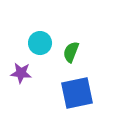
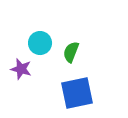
purple star: moved 4 px up; rotated 10 degrees clockwise
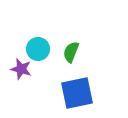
cyan circle: moved 2 px left, 6 px down
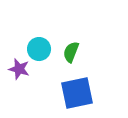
cyan circle: moved 1 px right
purple star: moved 2 px left
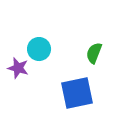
green semicircle: moved 23 px right, 1 px down
purple star: moved 1 px left, 1 px up
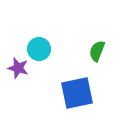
green semicircle: moved 3 px right, 2 px up
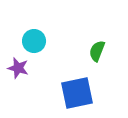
cyan circle: moved 5 px left, 8 px up
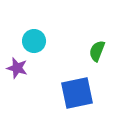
purple star: moved 1 px left
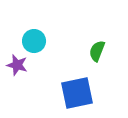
purple star: moved 3 px up
